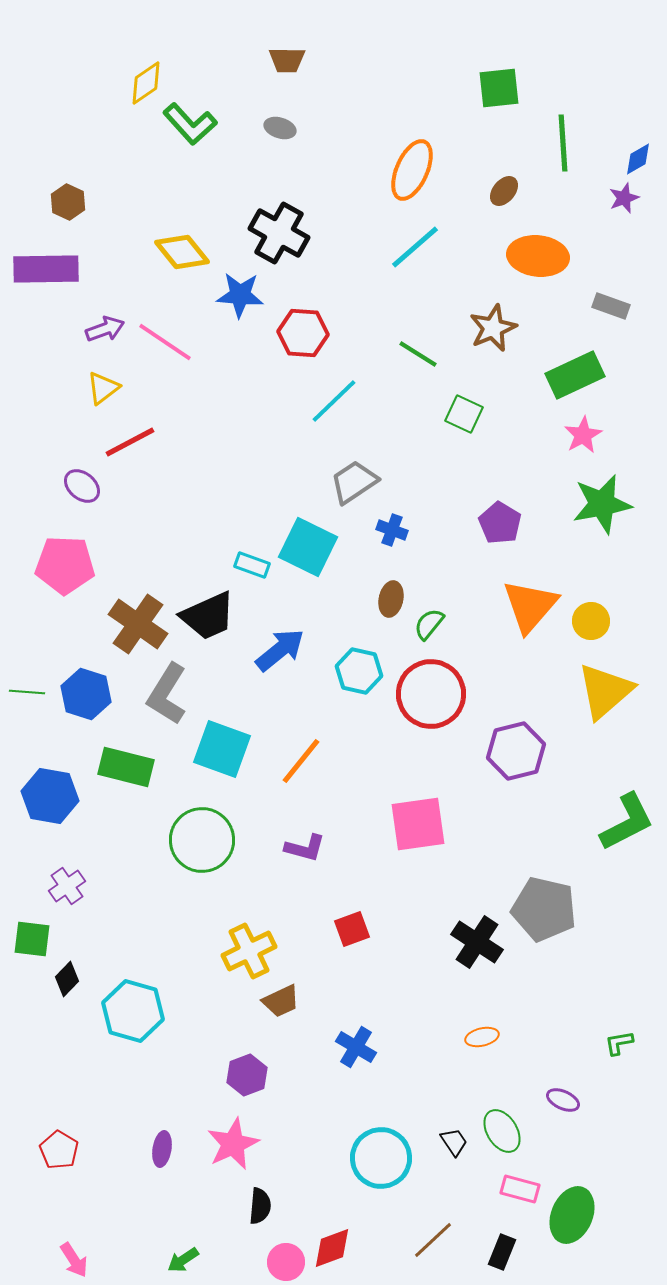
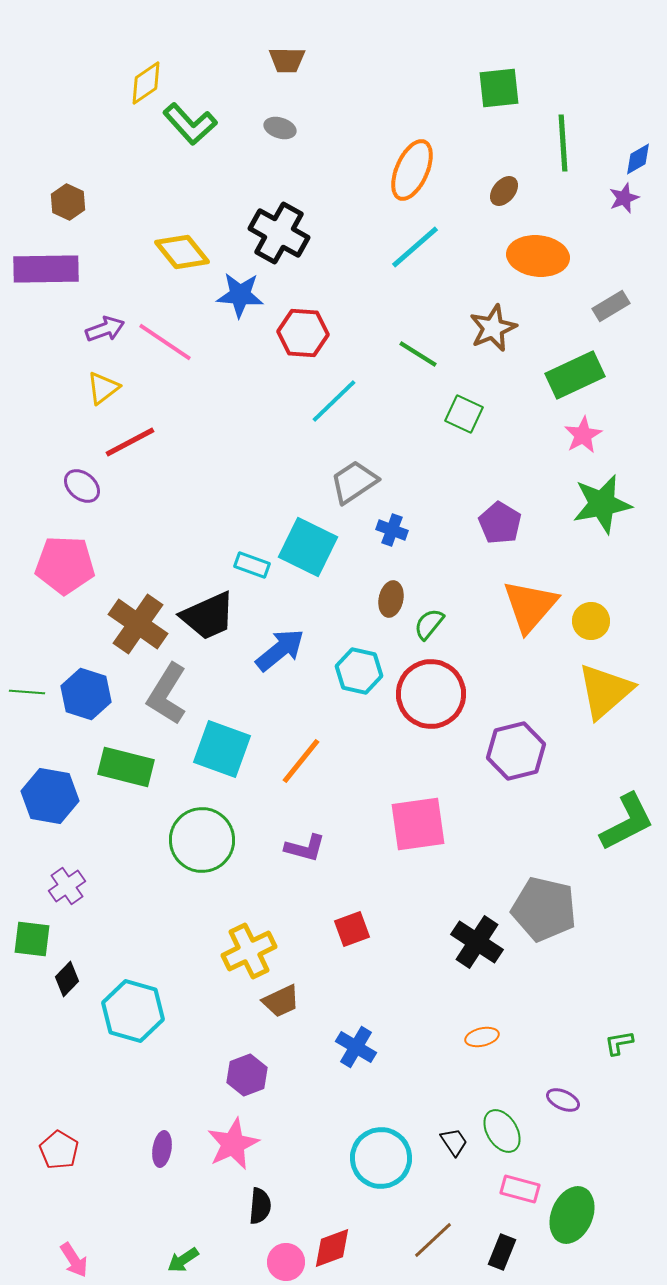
gray rectangle at (611, 306): rotated 51 degrees counterclockwise
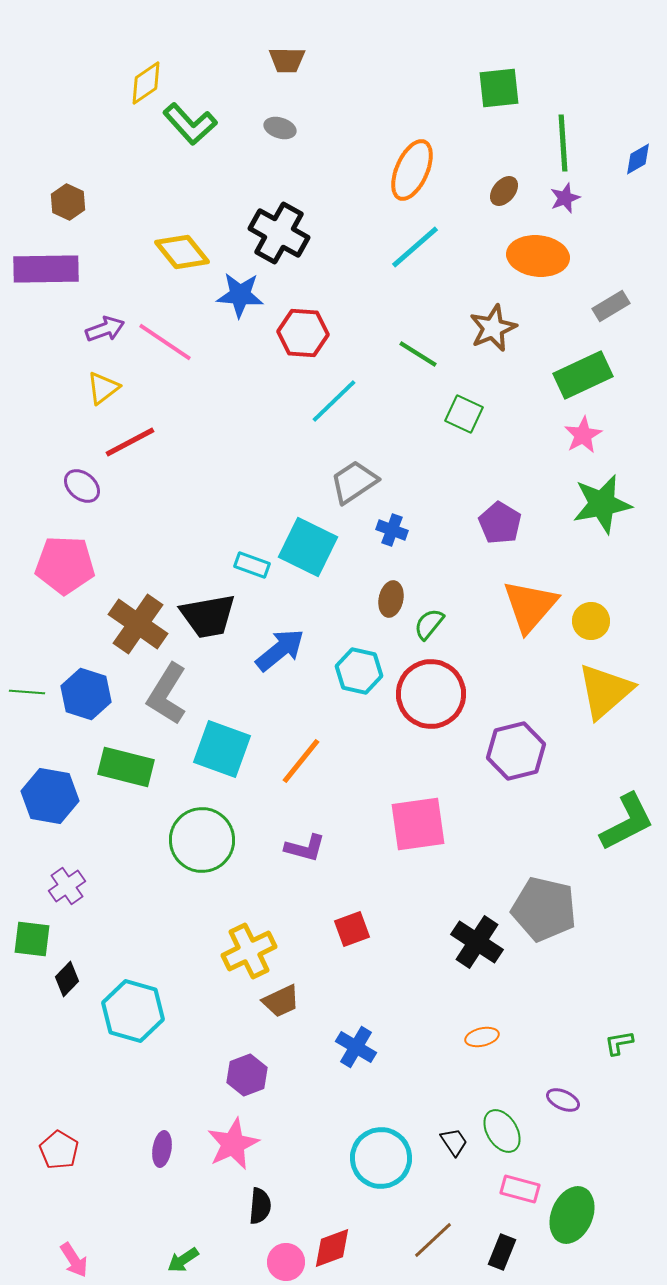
purple star at (624, 198): moved 59 px left
green rectangle at (575, 375): moved 8 px right
black trapezoid at (208, 616): rotated 14 degrees clockwise
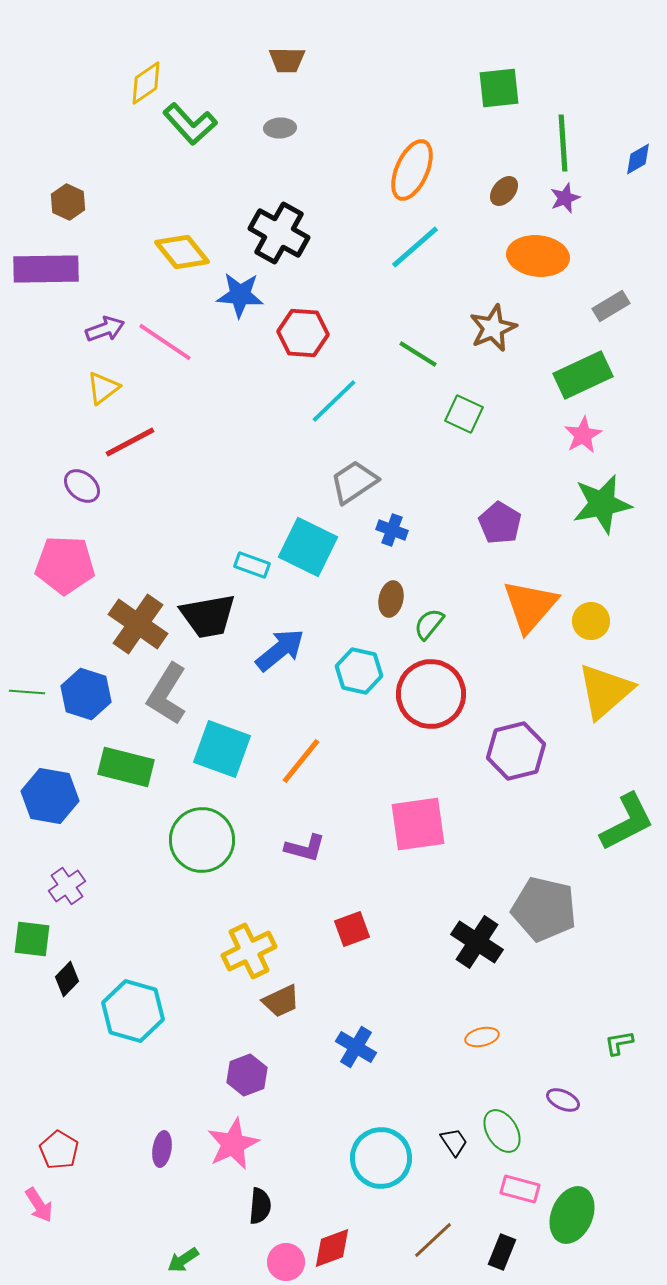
gray ellipse at (280, 128): rotated 20 degrees counterclockwise
pink arrow at (74, 1260): moved 35 px left, 55 px up
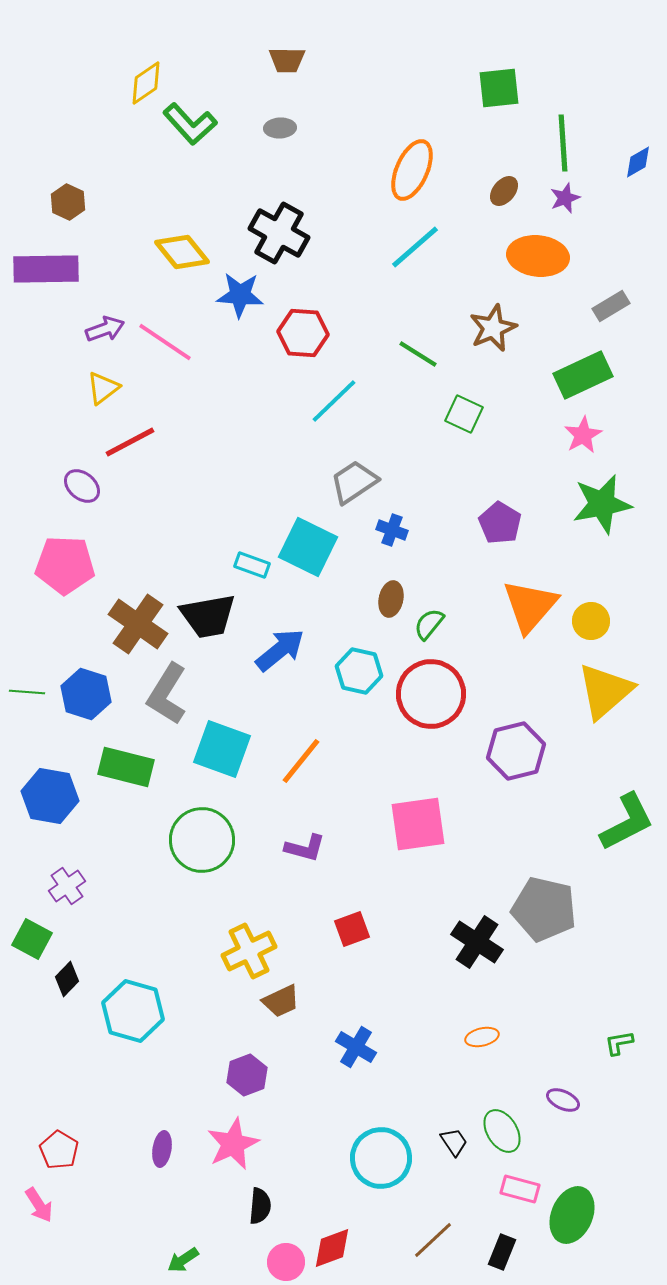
blue diamond at (638, 159): moved 3 px down
green square at (32, 939): rotated 21 degrees clockwise
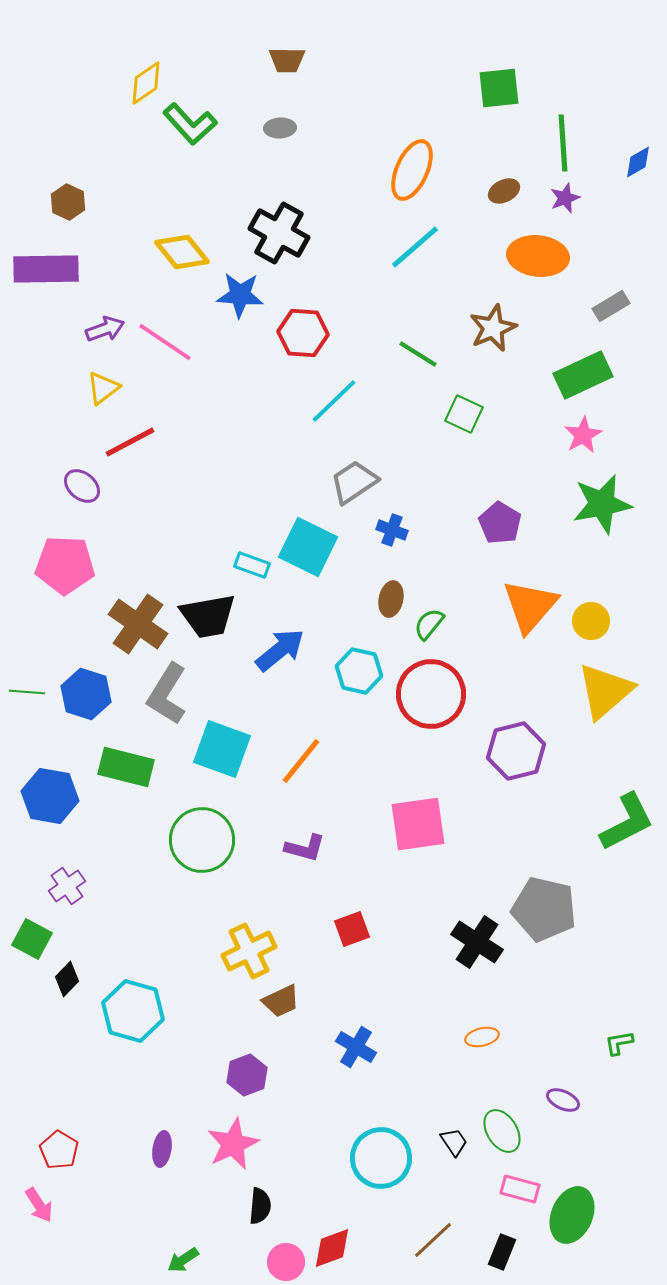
brown ellipse at (504, 191): rotated 24 degrees clockwise
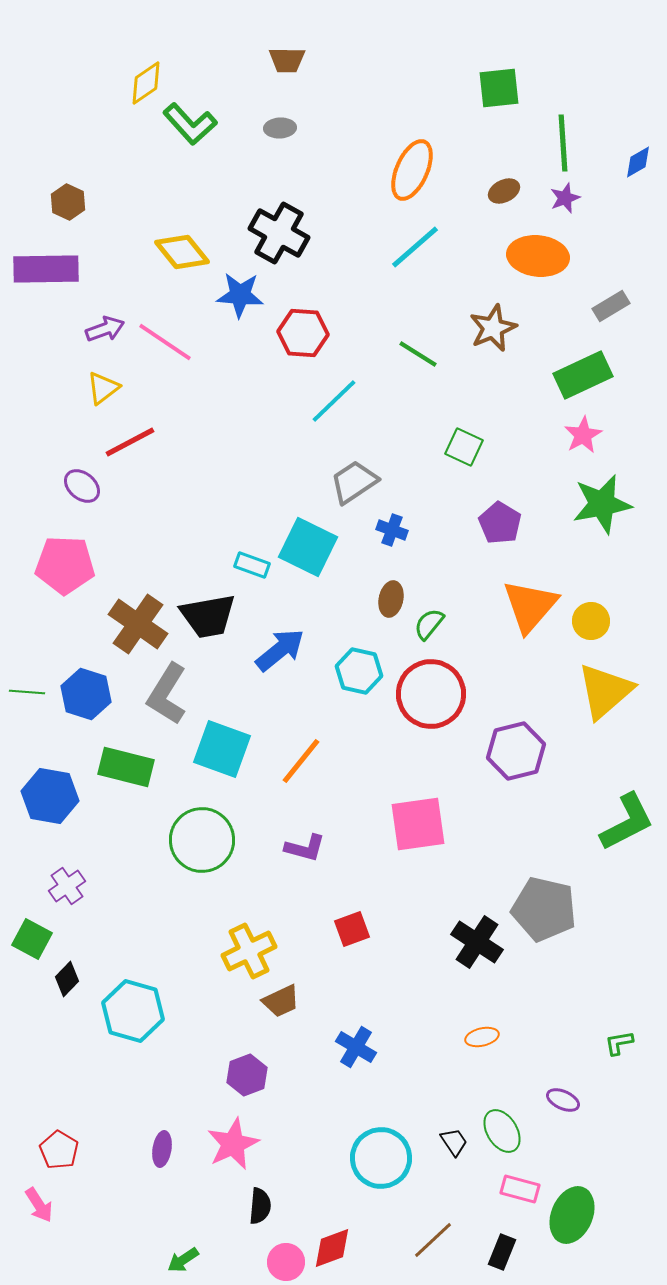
green square at (464, 414): moved 33 px down
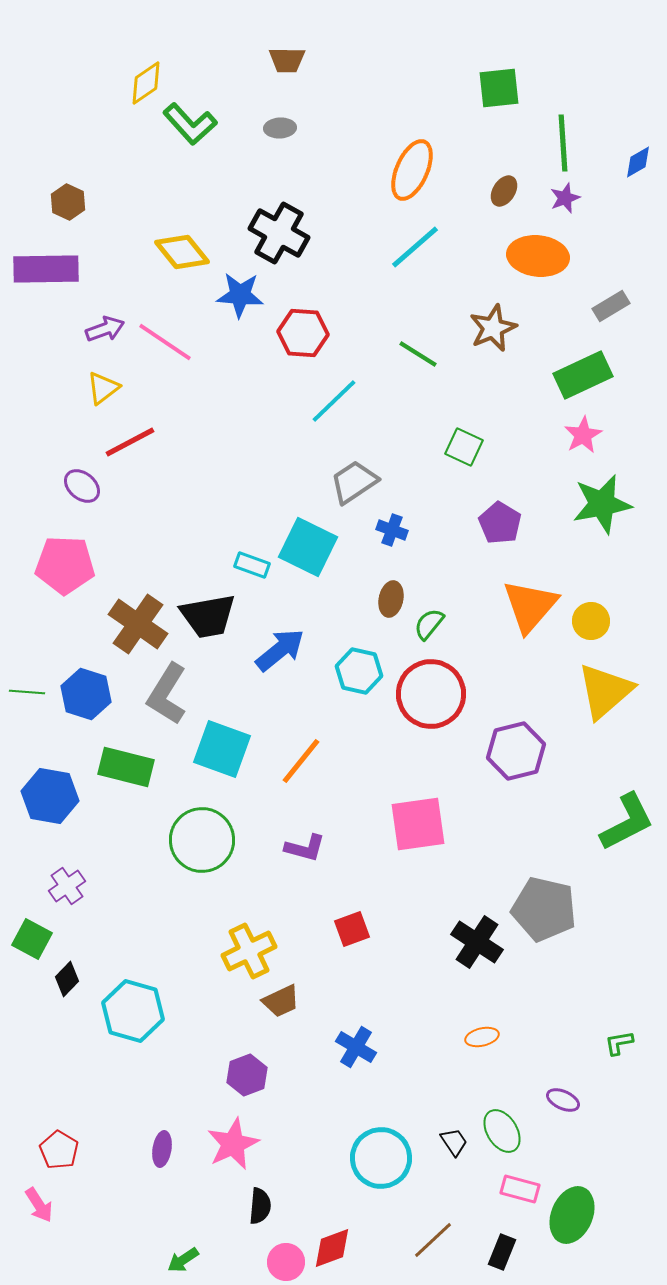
brown ellipse at (504, 191): rotated 32 degrees counterclockwise
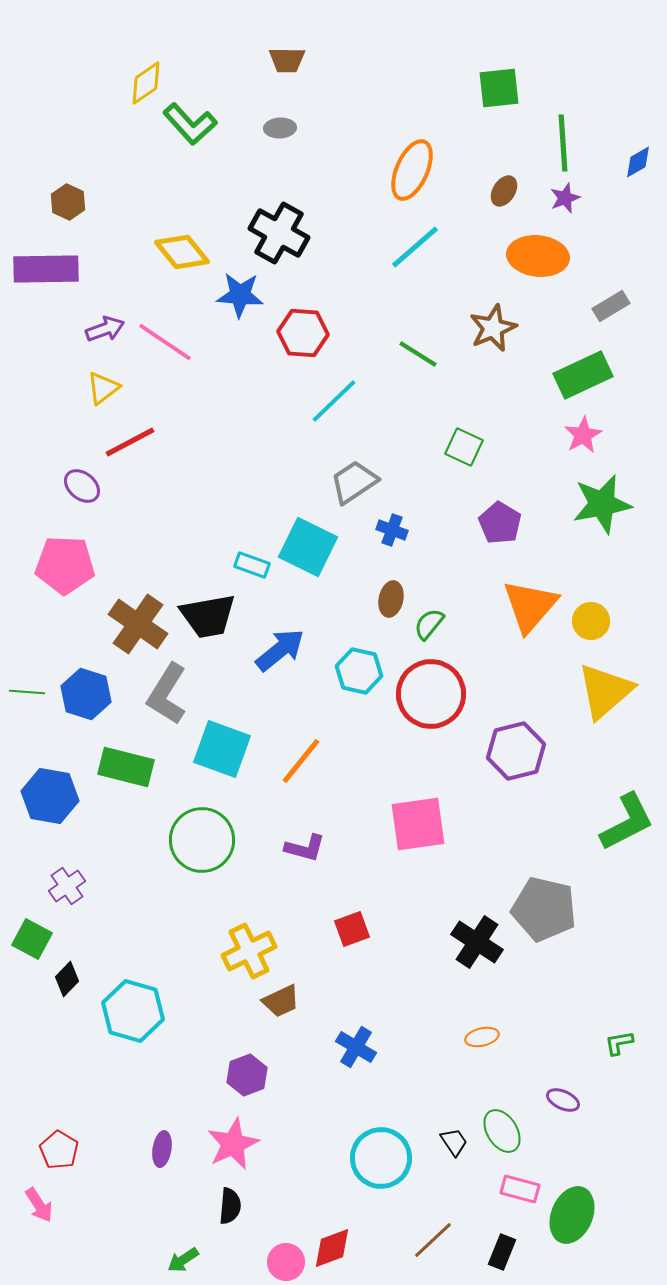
black semicircle at (260, 1206): moved 30 px left
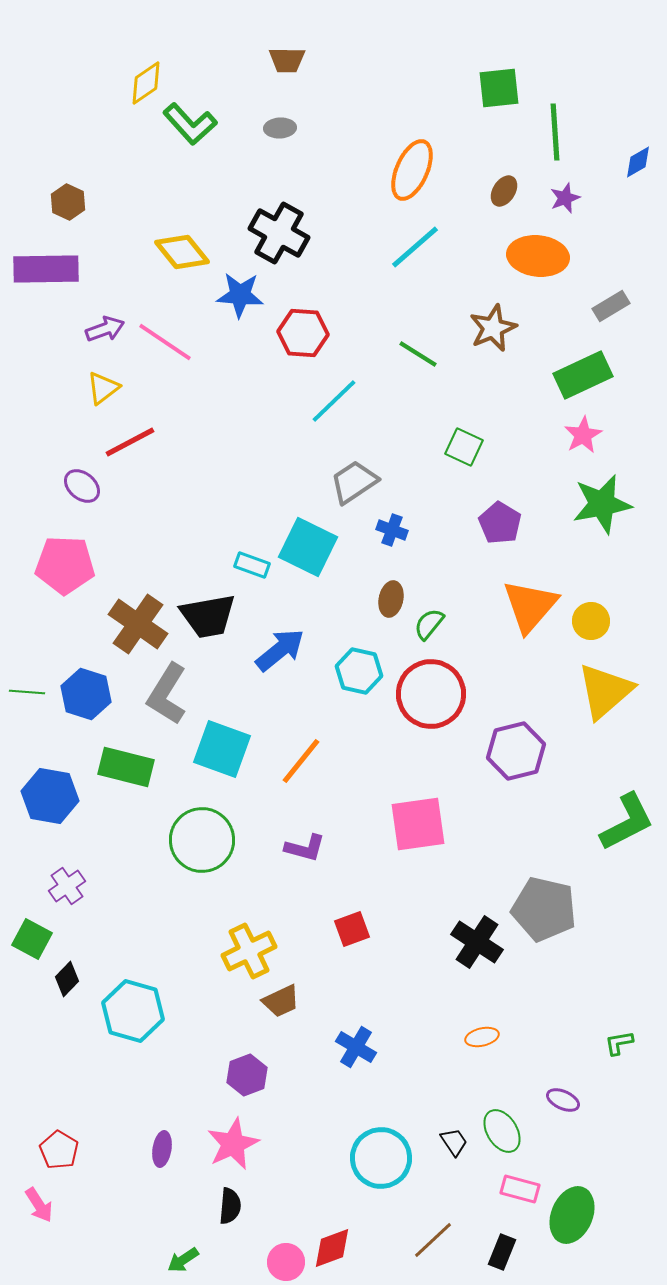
green line at (563, 143): moved 8 px left, 11 px up
